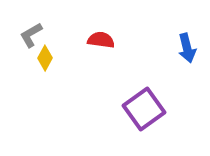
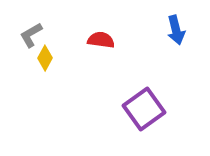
blue arrow: moved 11 px left, 18 px up
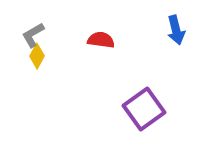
gray L-shape: moved 2 px right
yellow diamond: moved 8 px left, 2 px up
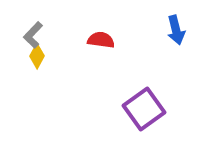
gray L-shape: rotated 16 degrees counterclockwise
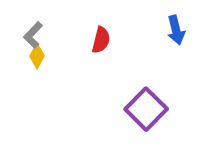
red semicircle: rotated 96 degrees clockwise
purple square: moved 2 px right; rotated 9 degrees counterclockwise
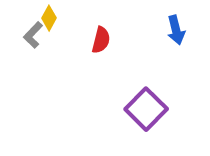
yellow diamond: moved 12 px right, 38 px up
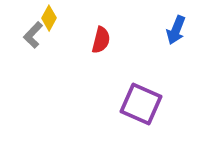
blue arrow: rotated 36 degrees clockwise
purple square: moved 5 px left, 5 px up; rotated 21 degrees counterclockwise
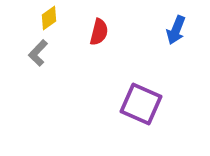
yellow diamond: rotated 25 degrees clockwise
gray L-shape: moved 5 px right, 18 px down
red semicircle: moved 2 px left, 8 px up
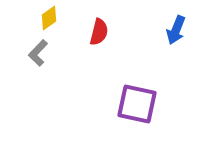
purple square: moved 4 px left; rotated 12 degrees counterclockwise
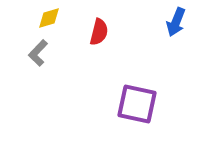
yellow diamond: rotated 20 degrees clockwise
blue arrow: moved 8 px up
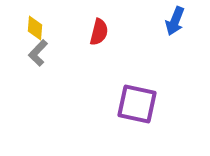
yellow diamond: moved 14 px left, 10 px down; rotated 70 degrees counterclockwise
blue arrow: moved 1 px left, 1 px up
